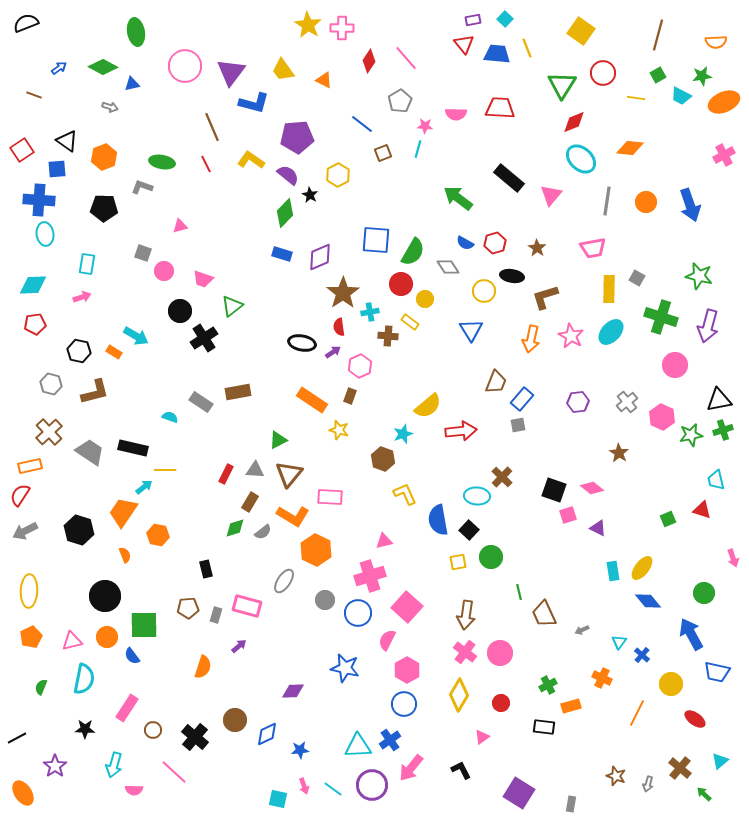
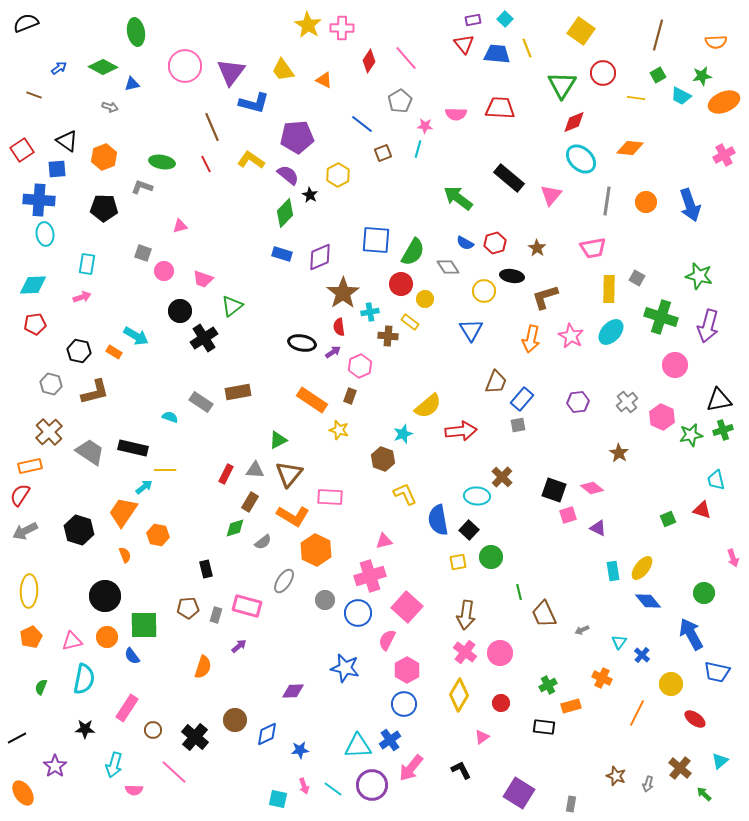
gray semicircle at (263, 532): moved 10 px down
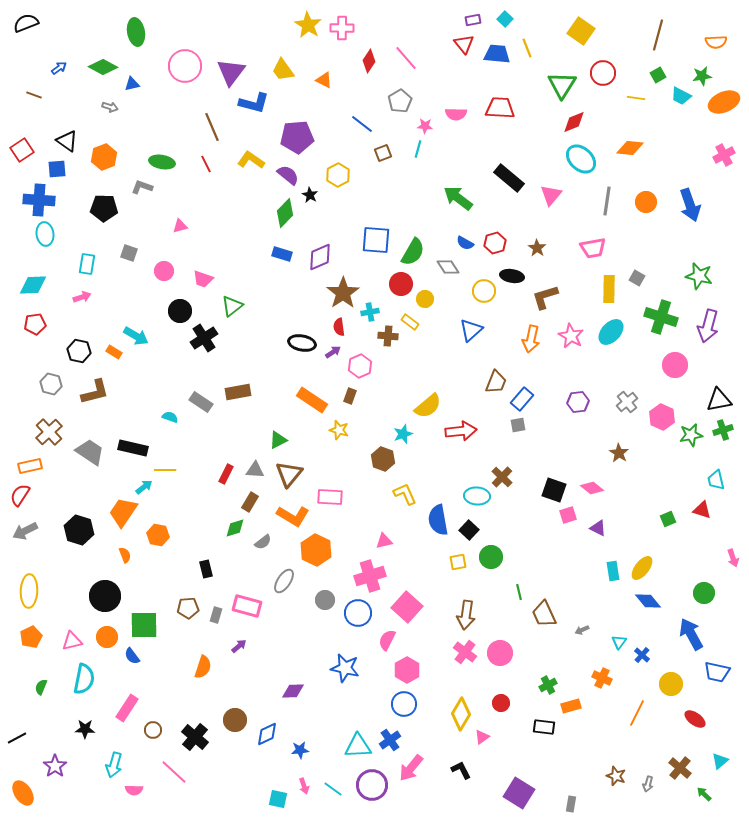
gray square at (143, 253): moved 14 px left
blue triangle at (471, 330): rotated 20 degrees clockwise
yellow diamond at (459, 695): moved 2 px right, 19 px down
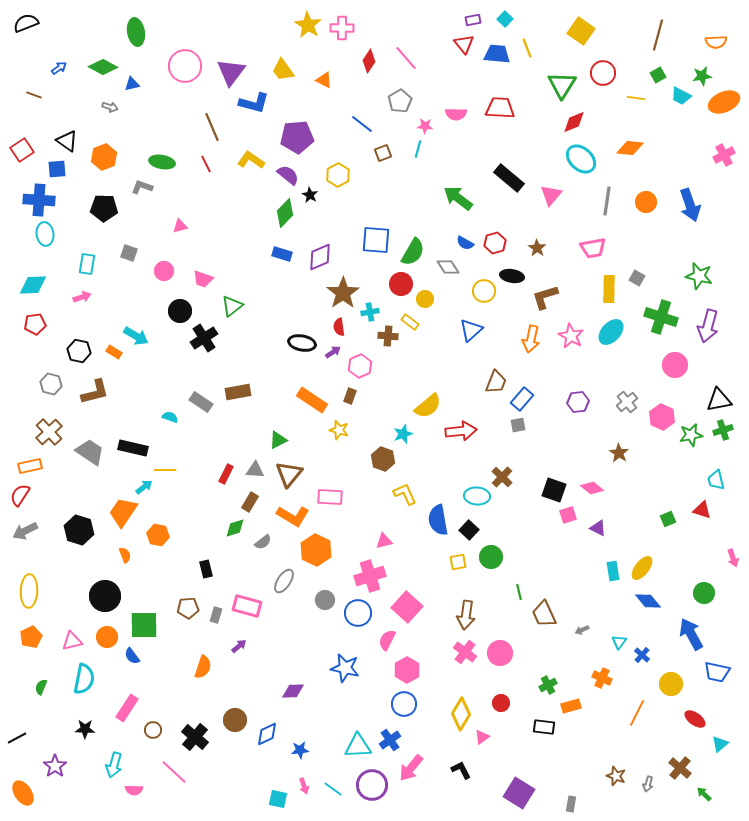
cyan triangle at (720, 761): moved 17 px up
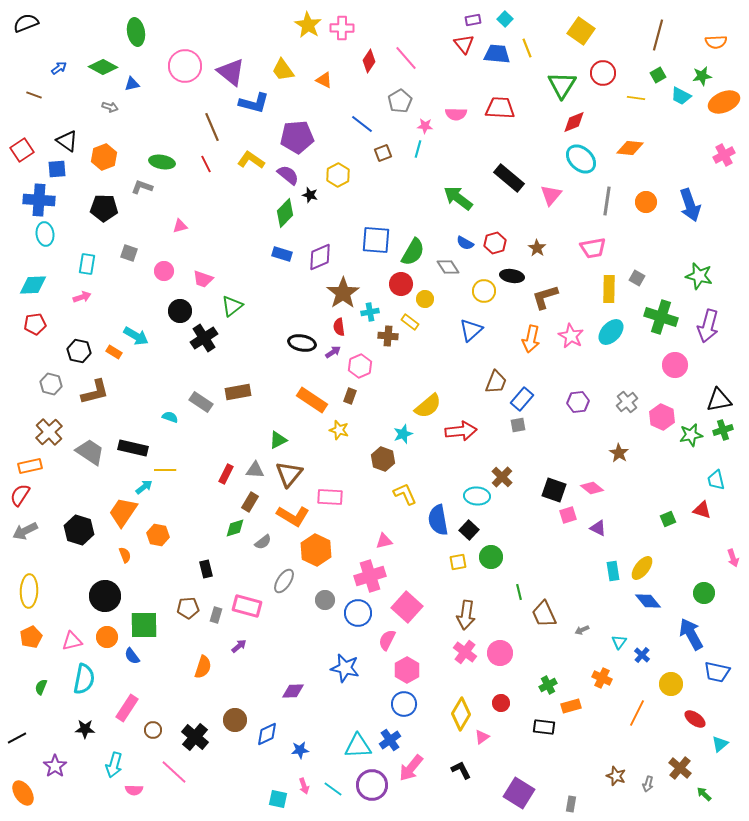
purple triangle at (231, 72): rotated 28 degrees counterclockwise
black star at (310, 195): rotated 14 degrees counterclockwise
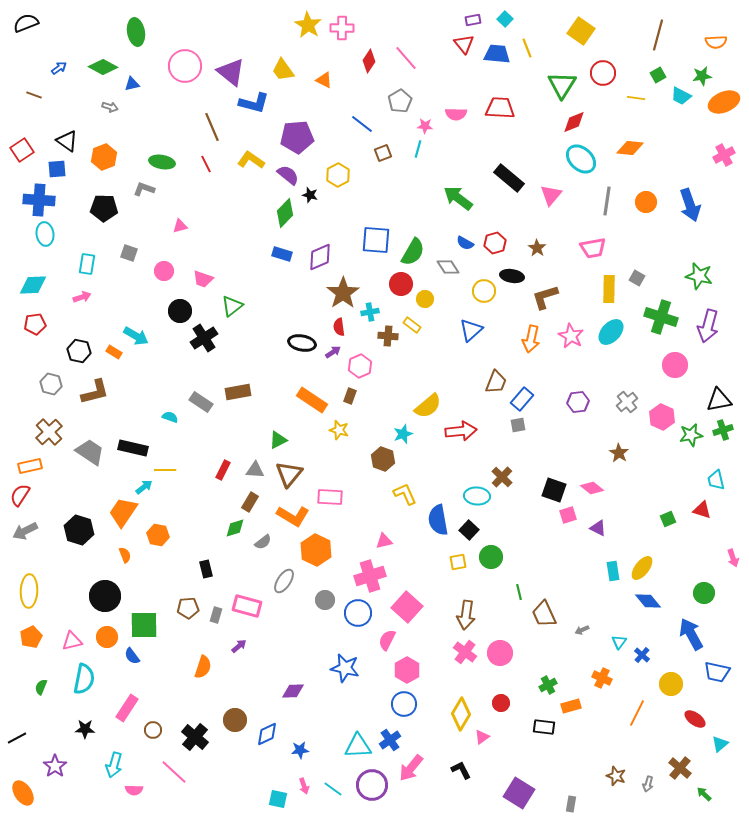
gray L-shape at (142, 187): moved 2 px right, 2 px down
yellow rectangle at (410, 322): moved 2 px right, 3 px down
red rectangle at (226, 474): moved 3 px left, 4 px up
